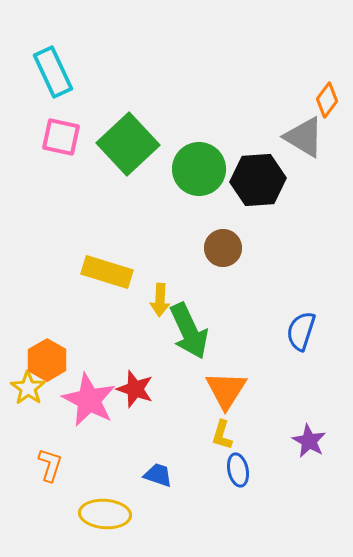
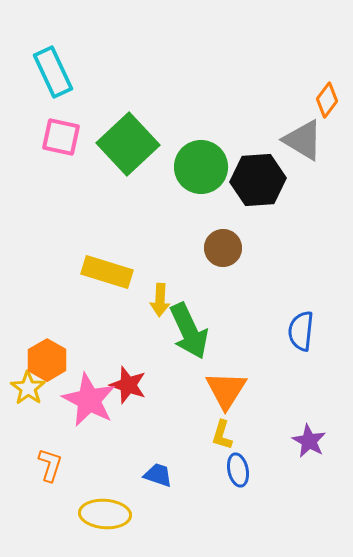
gray triangle: moved 1 px left, 3 px down
green circle: moved 2 px right, 2 px up
blue semicircle: rotated 12 degrees counterclockwise
red star: moved 7 px left, 4 px up
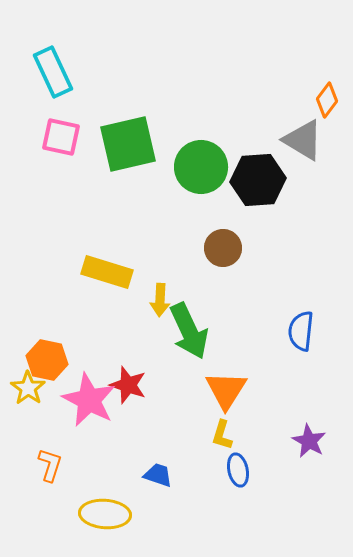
green square: rotated 30 degrees clockwise
orange hexagon: rotated 18 degrees counterclockwise
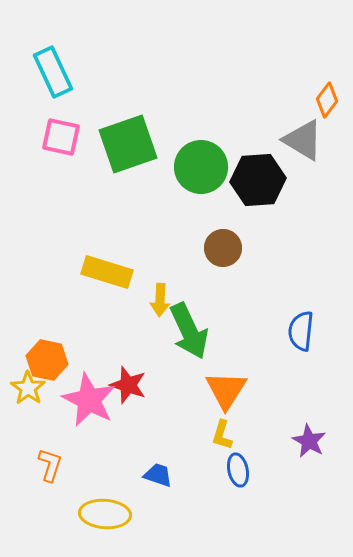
green square: rotated 6 degrees counterclockwise
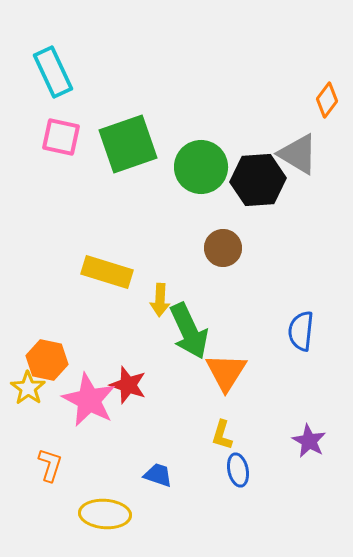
gray triangle: moved 5 px left, 14 px down
orange triangle: moved 18 px up
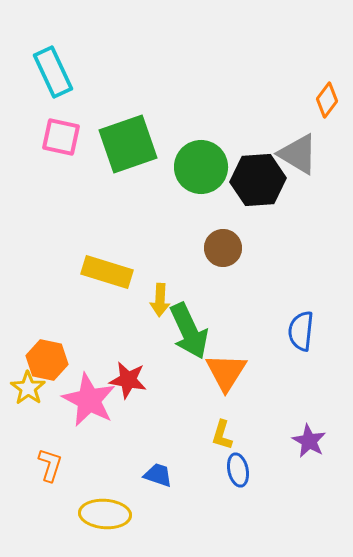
red star: moved 5 px up; rotated 9 degrees counterclockwise
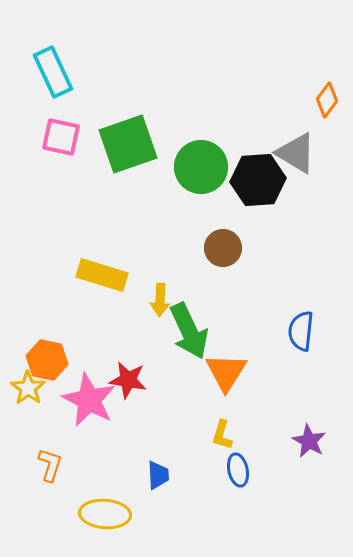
gray triangle: moved 2 px left, 1 px up
yellow rectangle: moved 5 px left, 3 px down
blue trapezoid: rotated 68 degrees clockwise
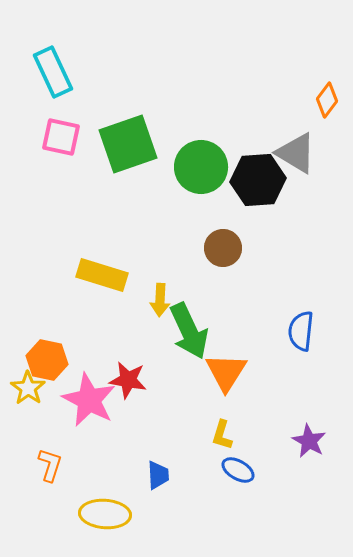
blue ellipse: rotated 48 degrees counterclockwise
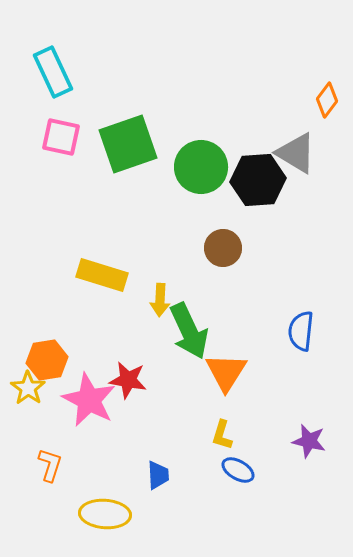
orange hexagon: rotated 21 degrees counterclockwise
purple star: rotated 16 degrees counterclockwise
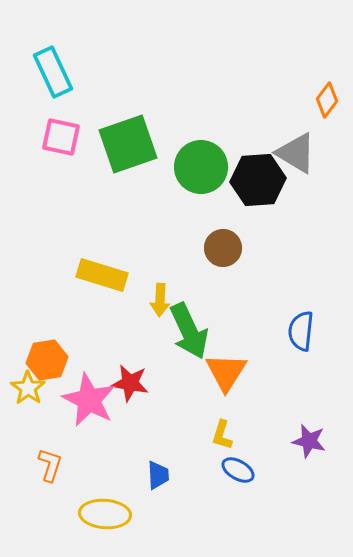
red star: moved 2 px right, 3 px down
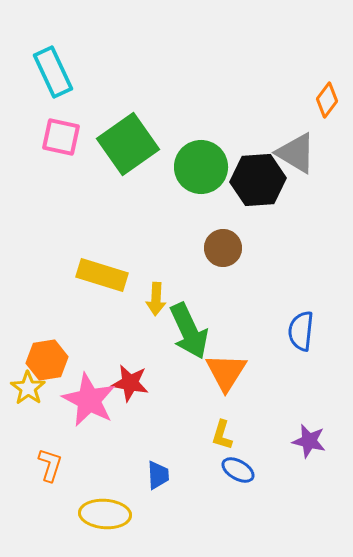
green square: rotated 16 degrees counterclockwise
yellow arrow: moved 4 px left, 1 px up
